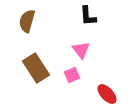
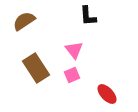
brown semicircle: moved 3 px left; rotated 40 degrees clockwise
pink triangle: moved 7 px left
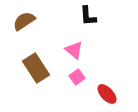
pink triangle: rotated 12 degrees counterclockwise
pink square: moved 5 px right, 2 px down; rotated 14 degrees counterclockwise
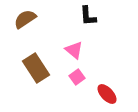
brown semicircle: moved 1 px right, 2 px up
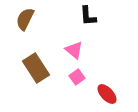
brown semicircle: rotated 30 degrees counterclockwise
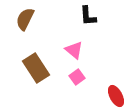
red ellipse: moved 9 px right, 2 px down; rotated 15 degrees clockwise
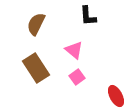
brown semicircle: moved 11 px right, 5 px down
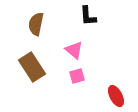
brown semicircle: rotated 15 degrees counterclockwise
brown rectangle: moved 4 px left, 1 px up
pink square: moved 1 px up; rotated 21 degrees clockwise
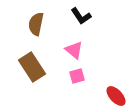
black L-shape: moved 7 px left; rotated 30 degrees counterclockwise
red ellipse: rotated 15 degrees counterclockwise
